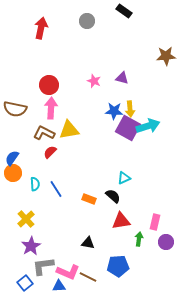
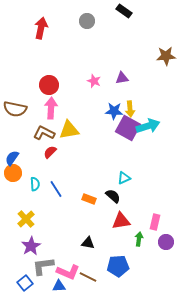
purple triangle: rotated 24 degrees counterclockwise
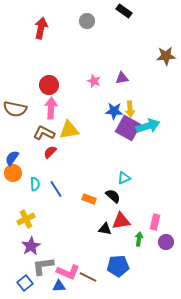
yellow cross: rotated 18 degrees clockwise
black triangle: moved 17 px right, 14 px up
